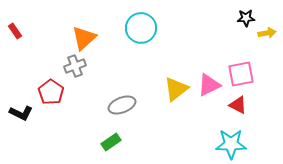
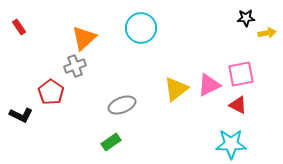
red rectangle: moved 4 px right, 4 px up
black L-shape: moved 2 px down
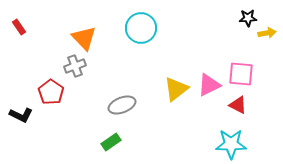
black star: moved 2 px right
orange triangle: rotated 32 degrees counterclockwise
pink square: rotated 16 degrees clockwise
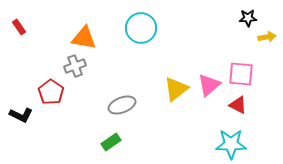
yellow arrow: moved 4 px down
orange triangle: rotated 36 degrees counterclockwise
pink triangle: rotated 15 degrees counterclockwise
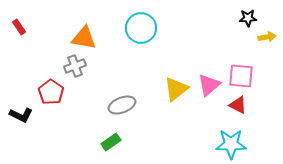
pink square: moved 2 px down
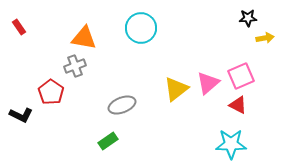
yellow arrow: moved 2 px left, 1 px down
pink square: rotated 28 degrees counterclockwise
pink triangle: moved 1 px left, 2 px up
green rectangle: moved 3 px left, 1 px up
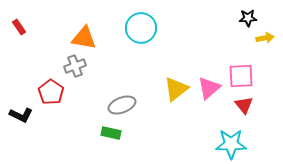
pink square: rotated 20 degrees clockwise
pink triangle: moved 1 px right, 5 px down
red triangle: moved 6 px right; rotated 24 degrees clockwise
green rectangle: moved 3 px right, 8 px up; rotated 48 degrees clockwise
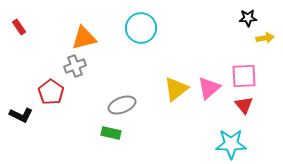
orange triangle: rotated 24 degrees counterclockwise
pink square: moved 3 px right
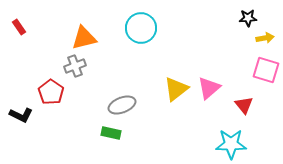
pink square: moved 22 px right, 6 px up; rotated 20 degrees clockwise
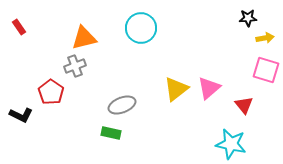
cyan star: rotated 12 degrees clockwise
